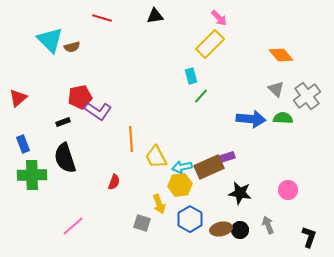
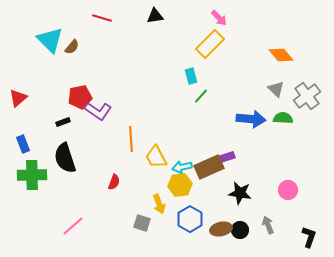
brown semicircle: rotated 35 degrees counterclockwise
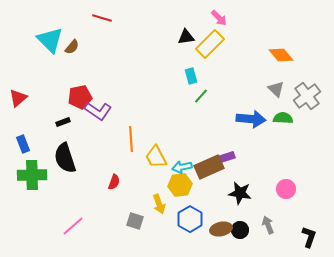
black triangle: moved 31 px right, 21 px down
pink circle: moved 2 px left, 1 px up
gray square: moved 7 px left, 2 px up
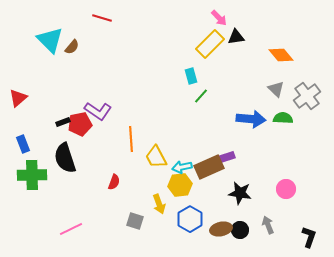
black triangle: moved 50 px right
red pentagon: moved 27 px down
pink line: moved 2 px left, 3 px down; rotated 15 degrees clockwise
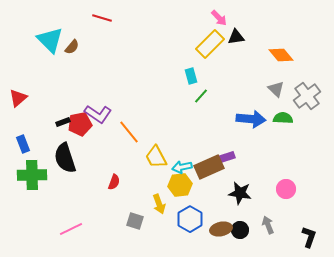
purple L-shape: moved 3 px down
orange line: moved 2 px left, 7 px up; rotated 35 degrees counterclockwise
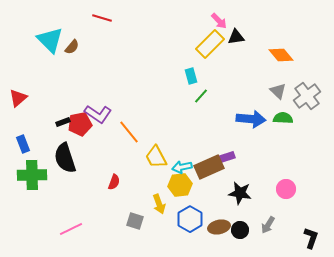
pink arrow: moved 3 px down
gray triangle: moved 2 px right, 2 px down
gray arrow: rotated 126 degrees counterclockwise
brown ellipse: moved 2 px left, 2 px up
black L-shape: moved 2 px right, 1 px down
